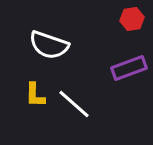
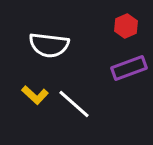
red hexagon: moved 6 px left, 7 px down; rotated 15 degrees counterclockwise
white semicircle: rotated 12 degrees counterclockwise
yellow L-shape: rotated 48 degrees counterclockwise
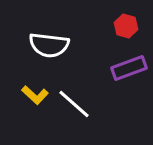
red hexagon: rotated 20 degrees counterclockwise
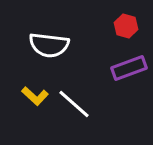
yellow L-shape: moved 1 px down
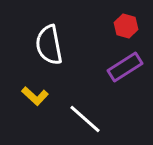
white semicircle: rotated 72 degrees clockwise
purple rectangle: moved 4 px left, 1 px up; rotated 12 degrees counterclockwise
white line: moved 11 px right, 15 px down
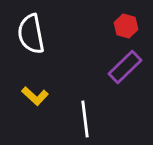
white semicircle: moved 18 px left, 11 px up
purple rectangle: rotated 12 degrees counterclockwise
white line: rotated 42 degrees clockwise
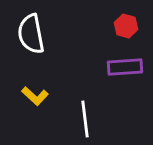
purple rectangle: rotated 40 degrees clockwise
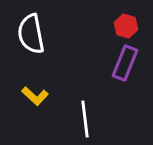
purple rectangle: moved 4 px up; rotated 64 degrees counterclockwise
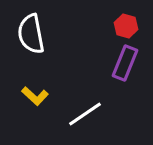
white line: moved 5 px up; rotated 63 degrees clockwise
